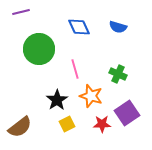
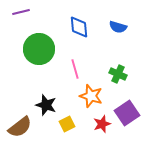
blue diamond: rotated 20 degrees clockwise
black star: moved 11 px left, 5 px down; rotated 20 degrees counterclockwise
red star: rotated 18 degrees counterclockwise
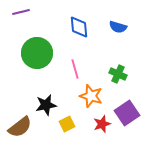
green circle: moved 2 px left, 4 px down
black star: rotated 30 degrees counterclockwise
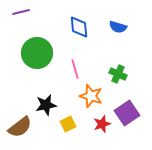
yellow square: moved 1 px right
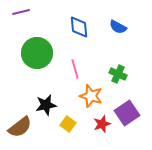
blue semicircle: rotated 12 degrees clockwise
yellow square: rotated 28 degrees counterclockwise
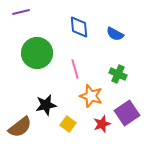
blue semicircle: moved 3 px left, 7 px down
